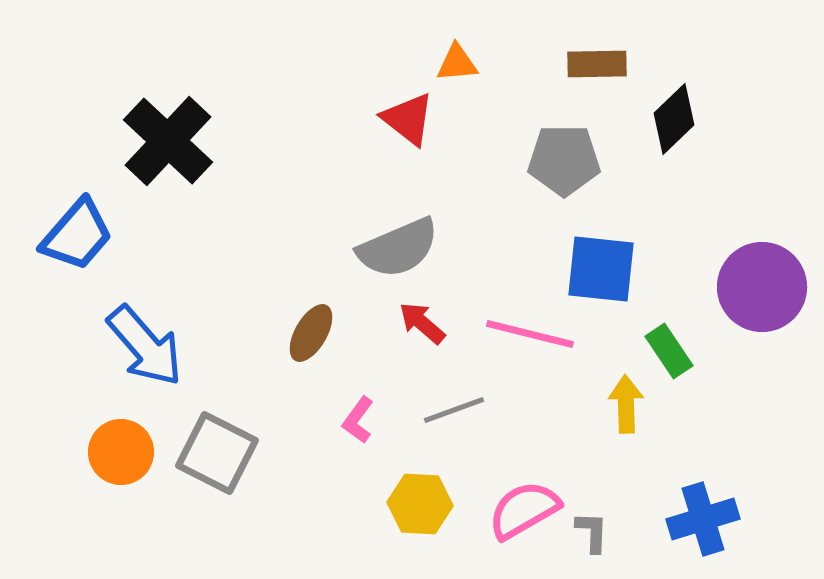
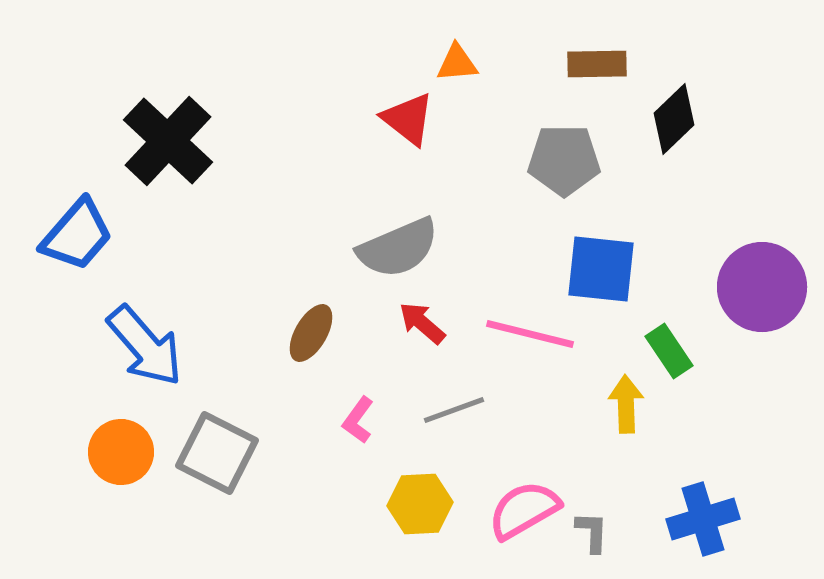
yellow hexagon: rotated 6 degrees counterclockwise
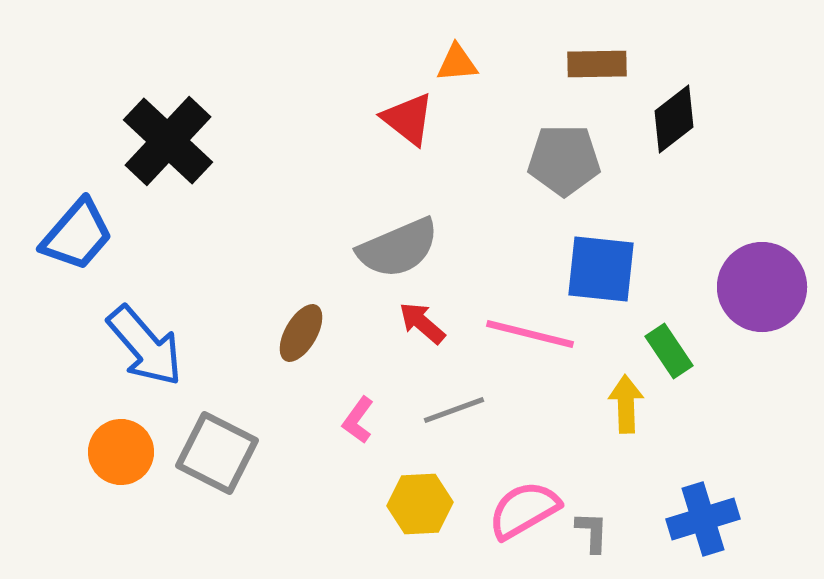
black diamond: rotated 6 degrees clockwise
brown ellipse: moved 10 px left
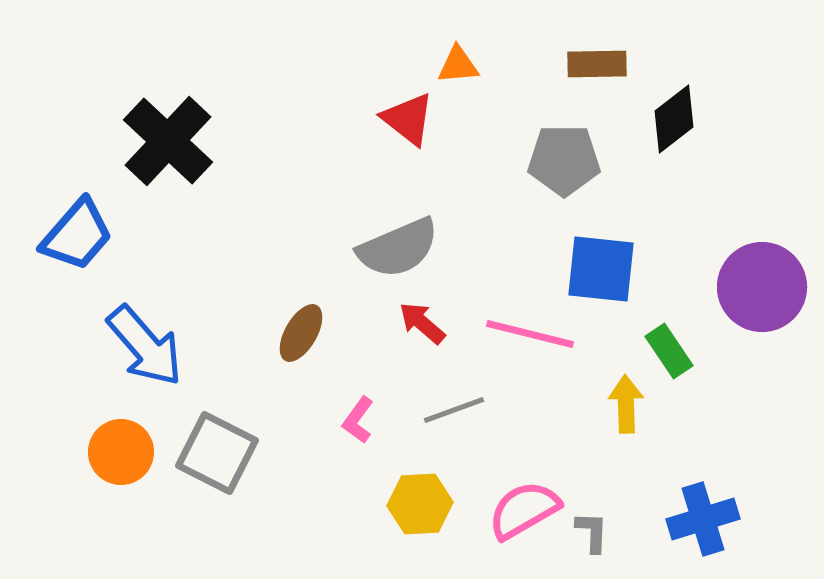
orange triangle: moved 1 px right, 2 px down
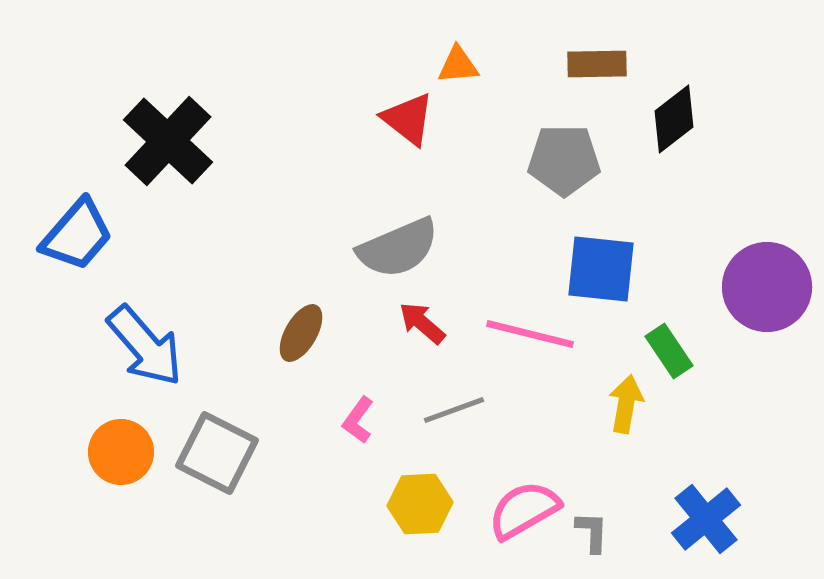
purple circle: moved 5 px right
yellow arrow: rotated 12 degrees clockwise
blue cross: moved 3 px right; rotated 22 degrees counterclockwise
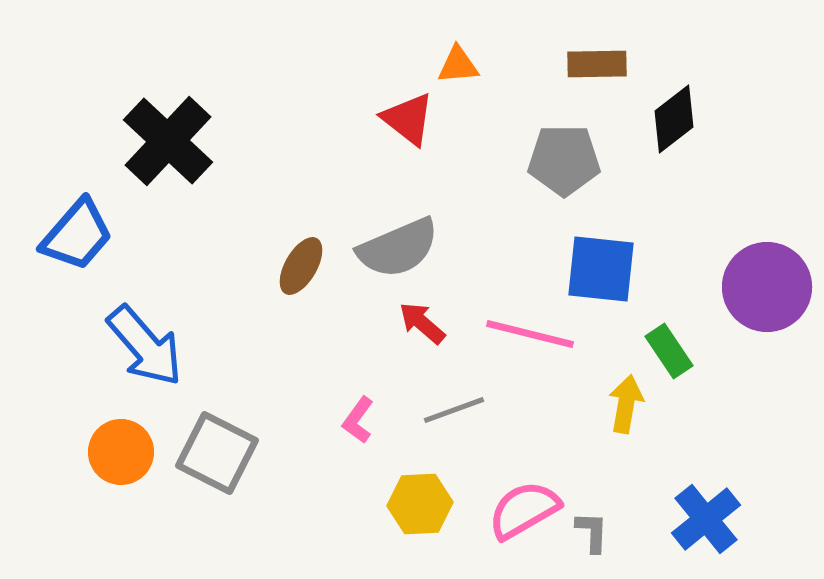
brown ellipse: moved 67 px up
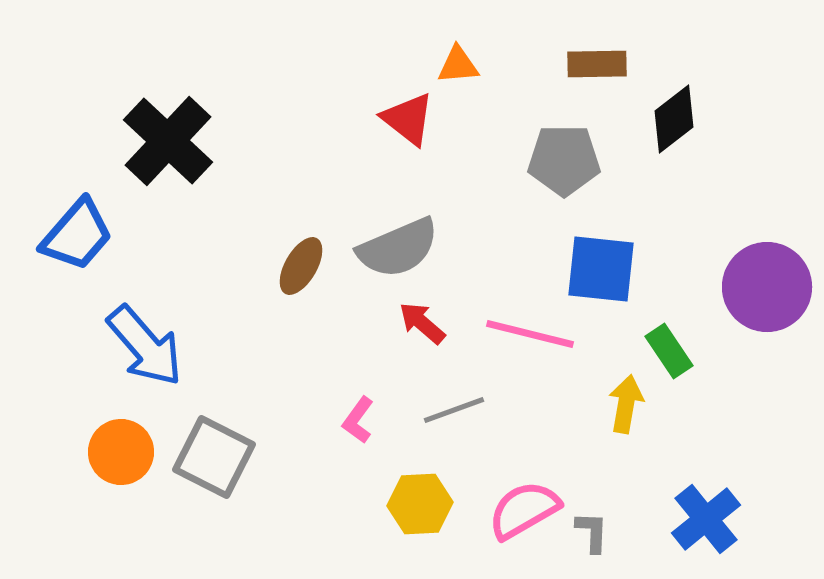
gray square: moved 3 px left, 4 px down
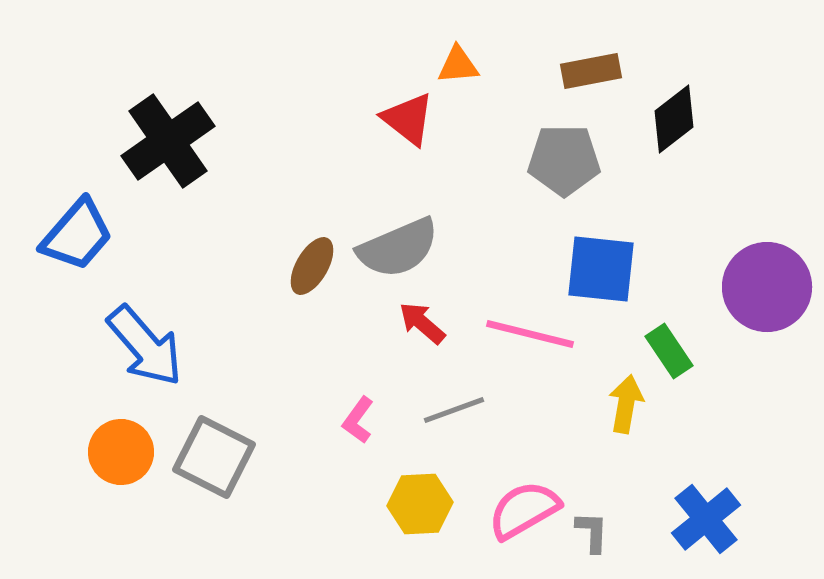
brown rectangle: moved 6 px left, 7 px down; rotated 10 degrees counterclockwise
black cross: rotated 12 degrees clockwise
brown ellipse: moved 11 px right
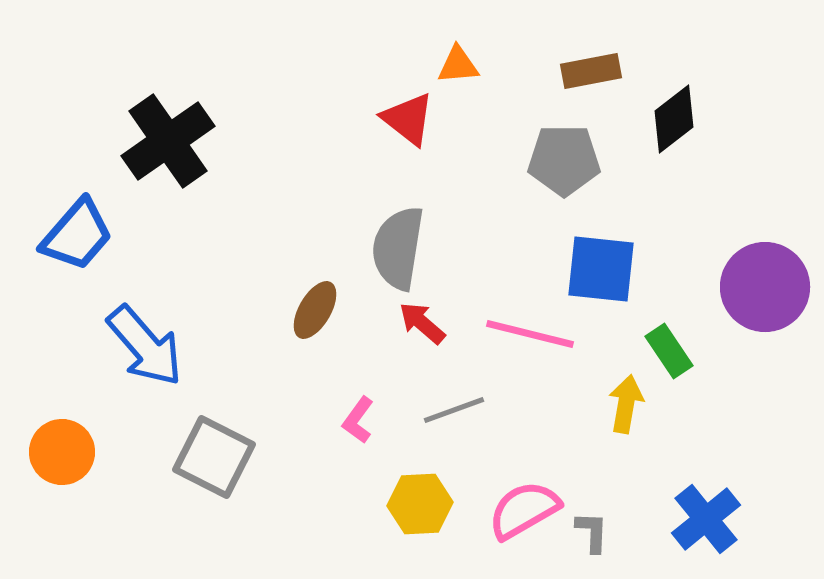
gray semicircle: rotated 122 degrees clockwise
brown ellipse: moved 3 px right, 44 px down
purple circle: moved 2 px left
orange circle: moved 59 px left
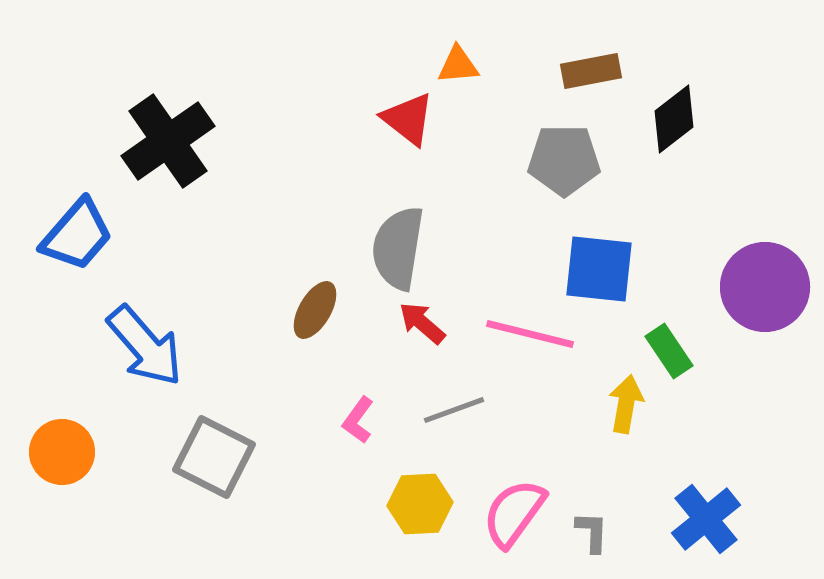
blue square: moved 2 px left
pink semicircle: moved 10 px left, 3 px down; rotated 24 degrees counterclockwise
